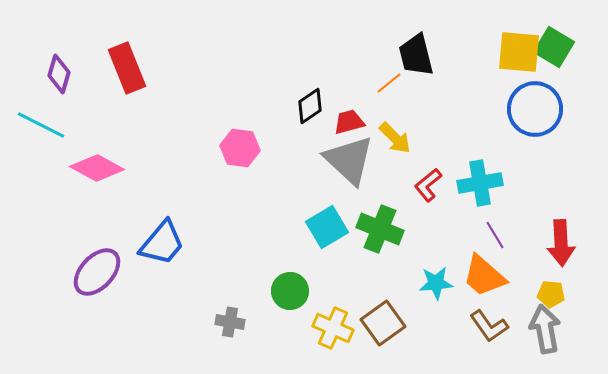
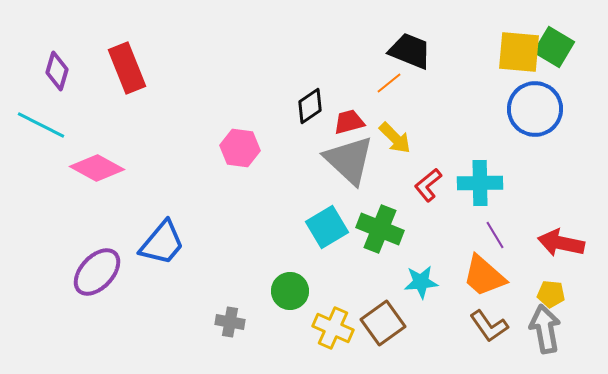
black trapezoid: moved 6 px left, 4 px up; rotated 126 degrees clockwise
purple diamond: moved 2 px left, 3 px up
cyan cross: rotated 9 degrees clockwise
red arrow: rotated 105 degrees clockwise
cyan star: moved 15 px left, 1 px up
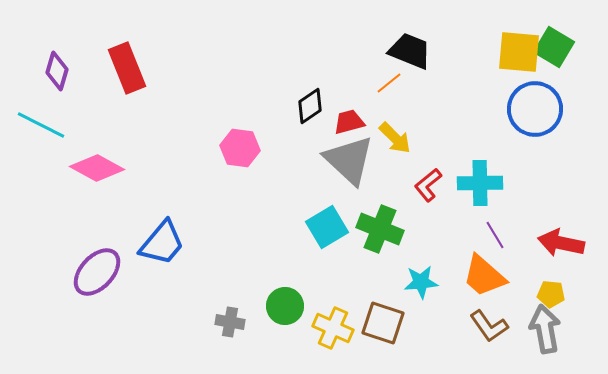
green circle: moved 5 px left, 15 px down
brown square: rotated 36 degrees counterclockwise
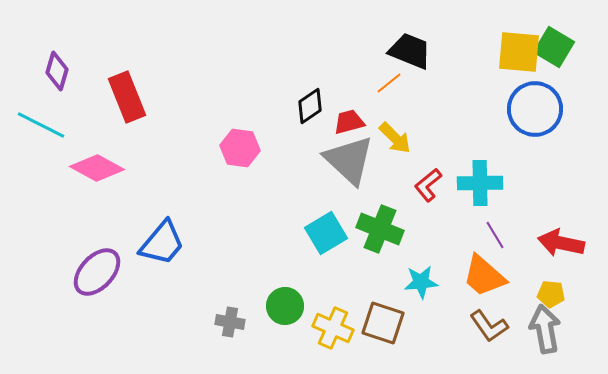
red rectangle: moved 29 px down
cyan square: moved 1 px left, 6 px down
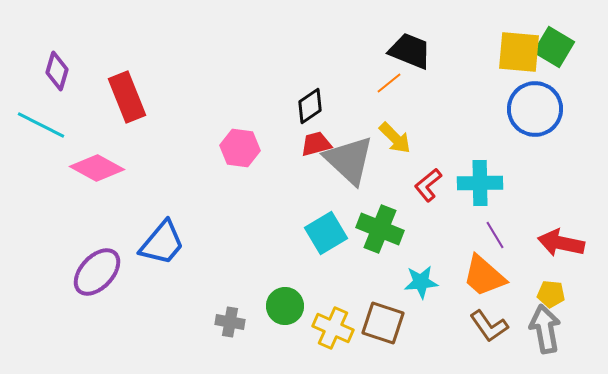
red trapezoid: moved 33 px left, 22 px down
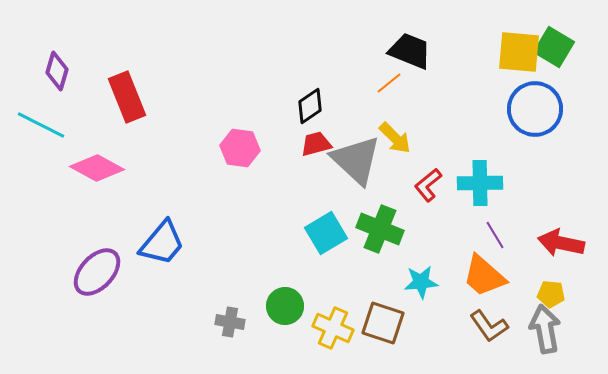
gray triangle: moved 7 px right
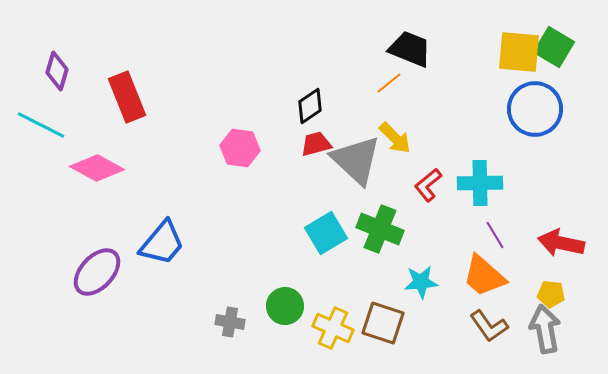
black trapezoid: moved 2 px up
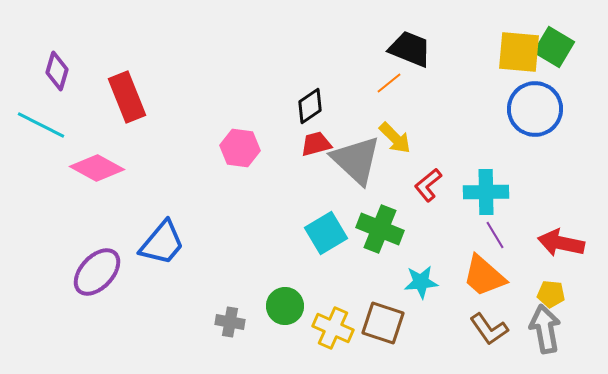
cyan cross: moved 6 px right, 9 px down
brown L-shape: moved 3 px down
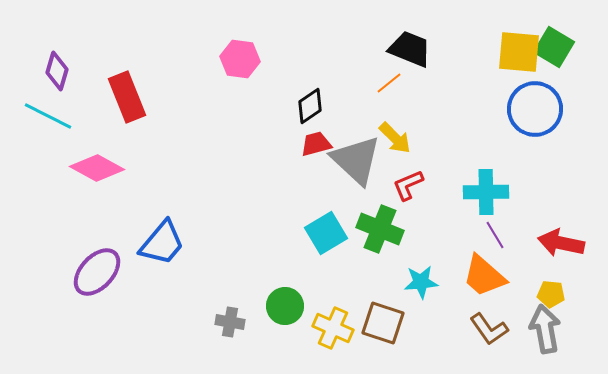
cyan line: moved 7 px right, 9 px up
pink hexagon: moved 89 px up
red L-shape: moved 20 px left; rotated 16 degrees clockwise
